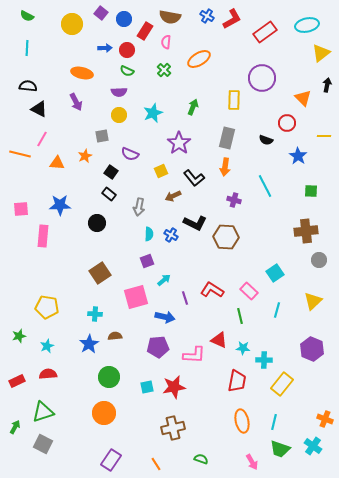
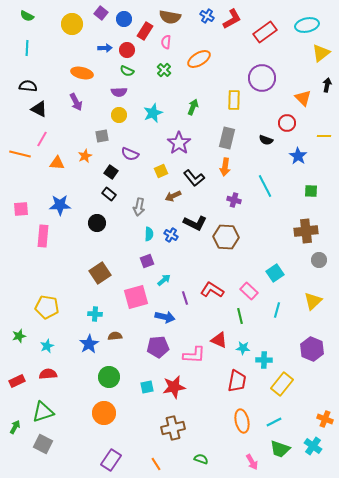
cyan line at (274, 422): rotated 49 degrees clockwise
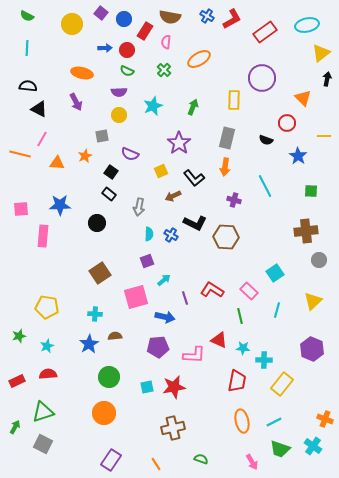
black arrow at (327, 85): moved 6 px up
cyan star at (153, 113): moved 7 px up
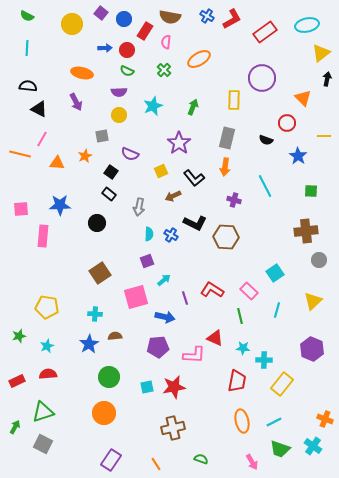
red triangle at (219, 340): moved 4 px left, 2 px up
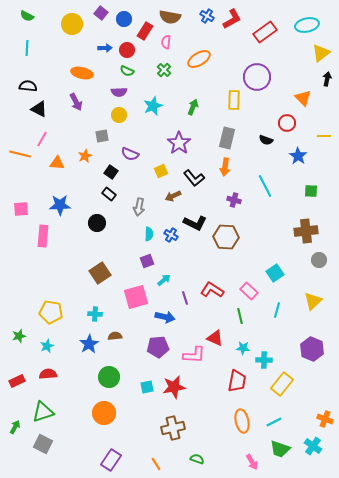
purple circle at (262, 78): moved 5 px left, 1 px up
yellow pentagon at (47, 307): moved 4 px right, 5 px down
green semicircle at (201, 459): moved 4 px left
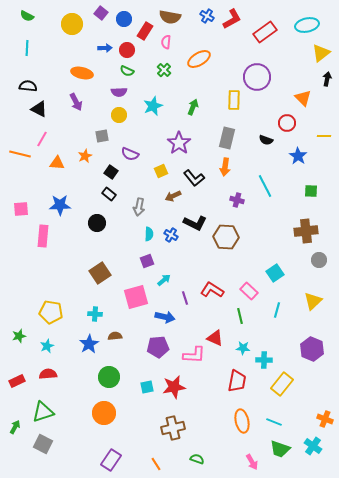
purple cross at (234, 200): moved 3 px right
cyan line at (274, 422): rotated 49 degrees clockwise
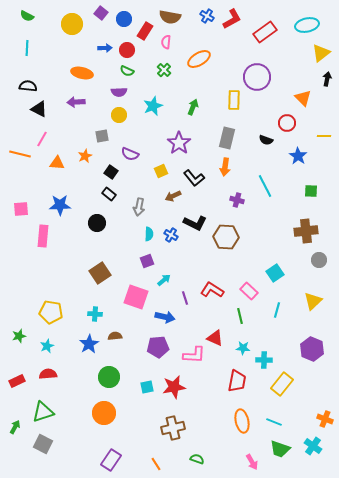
purple arrow at (76, 102): rotated 114 degrees clockwise
pink square at (136, 297): rotated 35 degrees clockwise
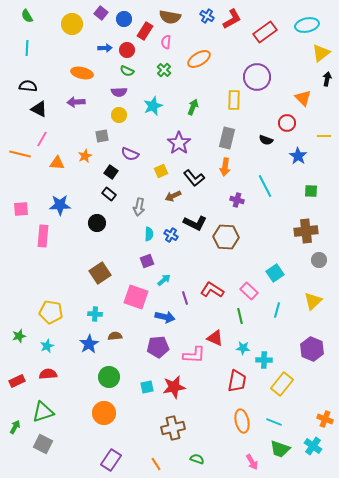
green semicircle at (27, 16): rotated 32 degrees clockwise
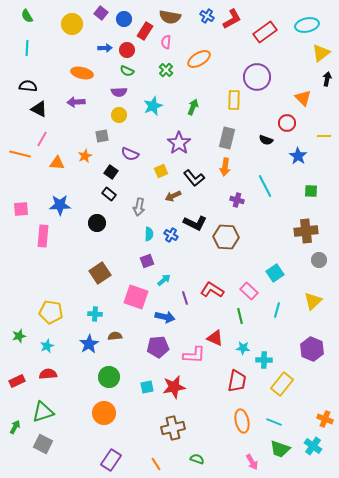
green cross at (164, 70): moved 2 px right
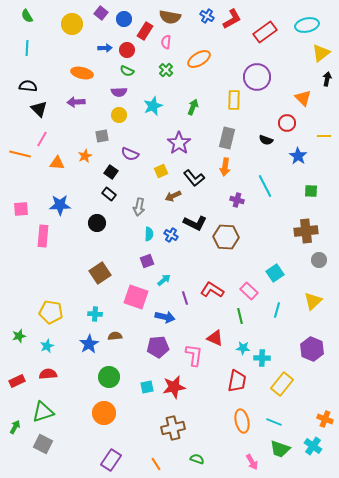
black triangle at (39, 109): rotated 18 degrees clockwise
pink L-shape at (194, 355): rotated 85 degrees counterclockwise
cyan cross at (264, 360): moved 2 px left, 2 px up
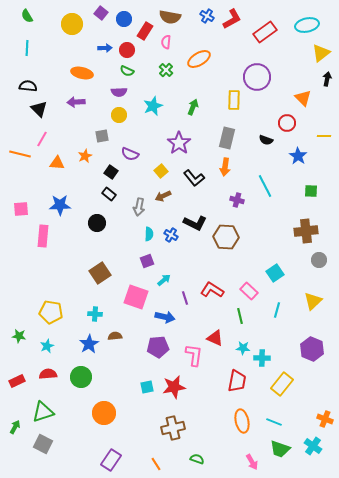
yellow square at (161, 171): rotated 16 degrees counterclockwise
brown arrow at (173, 196): moved 10 px left
green star at (19, 336): rotated 24 degrees clockwise
green circle at (109, 377): moved 28 px left
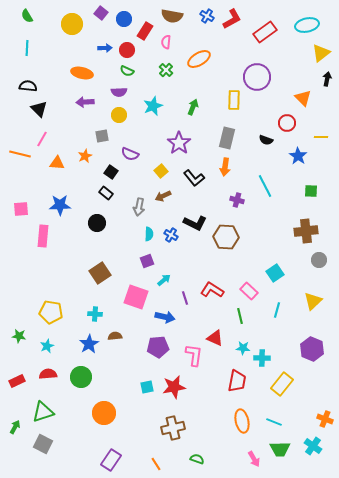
brown semicircle at (170, 17): moved 2 px right, 1 px up
purple arrow at (76, 102): moved 9 px right
yellow line at (324, 136): moved 3 px left, 1 px down
black rectangle at (109, 194): moved 3 px left, 1 px up
green trapezoid at (280, 449): rotated 20 degrees counterclockwise
pink arrow at (252, 462): moved 2 px right, 3 px up
